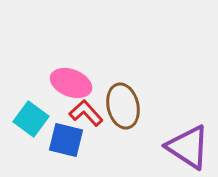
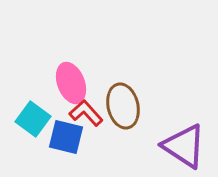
pink ellipse: rotated 48 degrees clockwise
cyan square: moved 2 px right
blue square: moved 3 px up
purple triangle: moved 4 px left, 1 px up
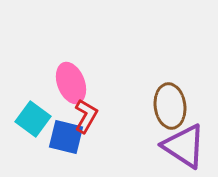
brown ellipse: moved 47 px right; rotated 6 degrees clockwise
red L-shape: moved 3 px down; rotated 72 degrees clockwise
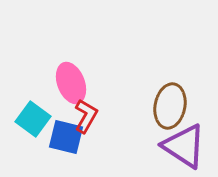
brown ellipse: rotated 18 degrees clockwise
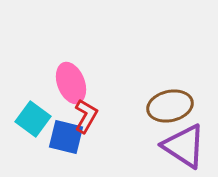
brown ellipse: rotated 66 degrees clockwise
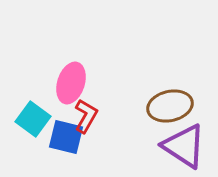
pink ellipse: rotated 39 degrees clockwise
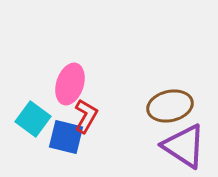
pink ellipse: moved 1 px left, 1 px down
